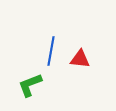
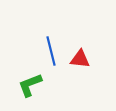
blue line: rotated 24 degrees counterclockwise
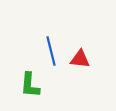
green L-shape: rotated 64 degrees counterclockwise
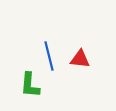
blue line: moved 2 px left, 5 px down
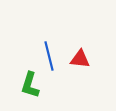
green L-shape: rotated 12 degrees clockwise
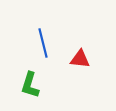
blue line: moved 6 px left, 13 px up
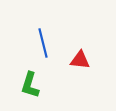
red triangle: moved 1 px down
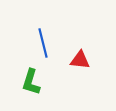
green L-shape: moved 1 px right, 3 px up
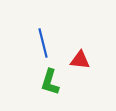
green L-shape: moved 19 px right
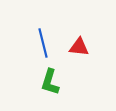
red triangle: moved 1 px left, 13 px up
